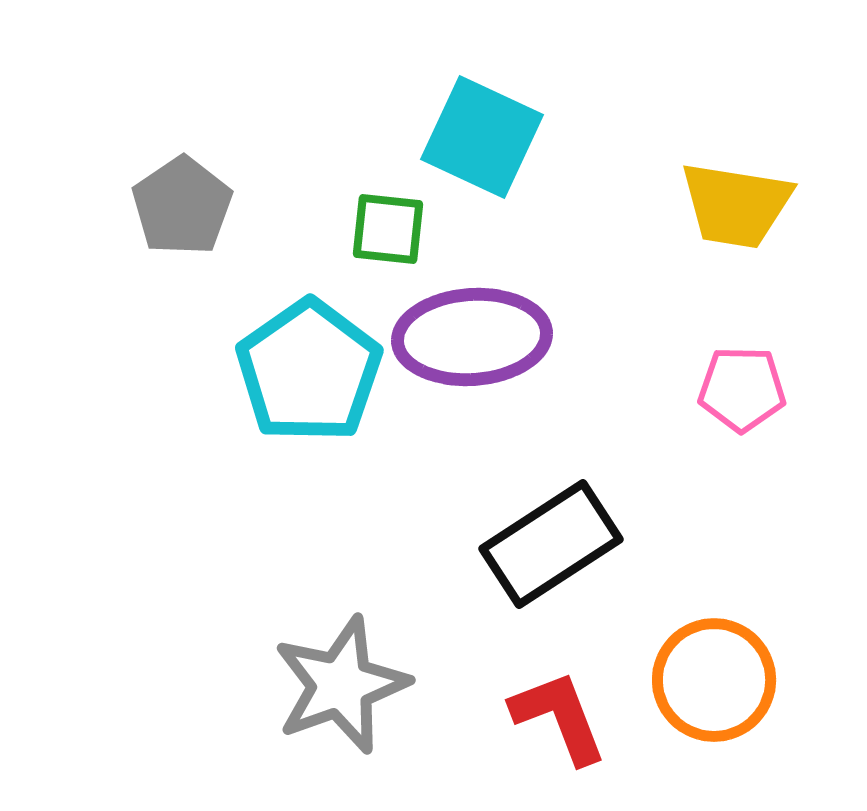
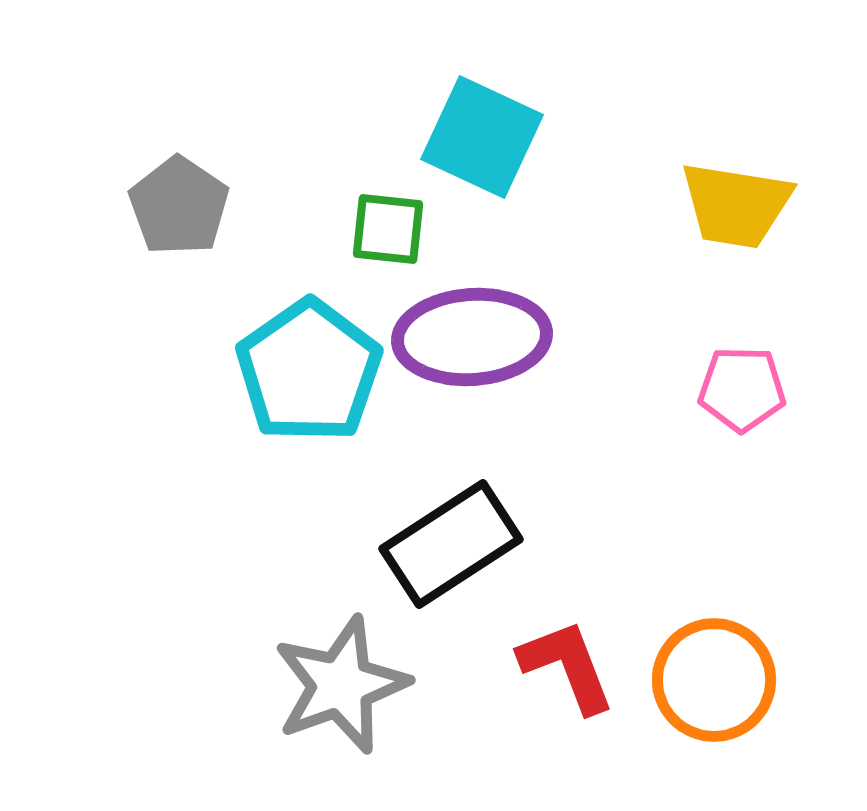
gray pentagon: moved 3 px left; rotated 4 degrees counterclockwise
black rectangle: moved 100 px left
red L-shape: moved 8 px right, 51 px up
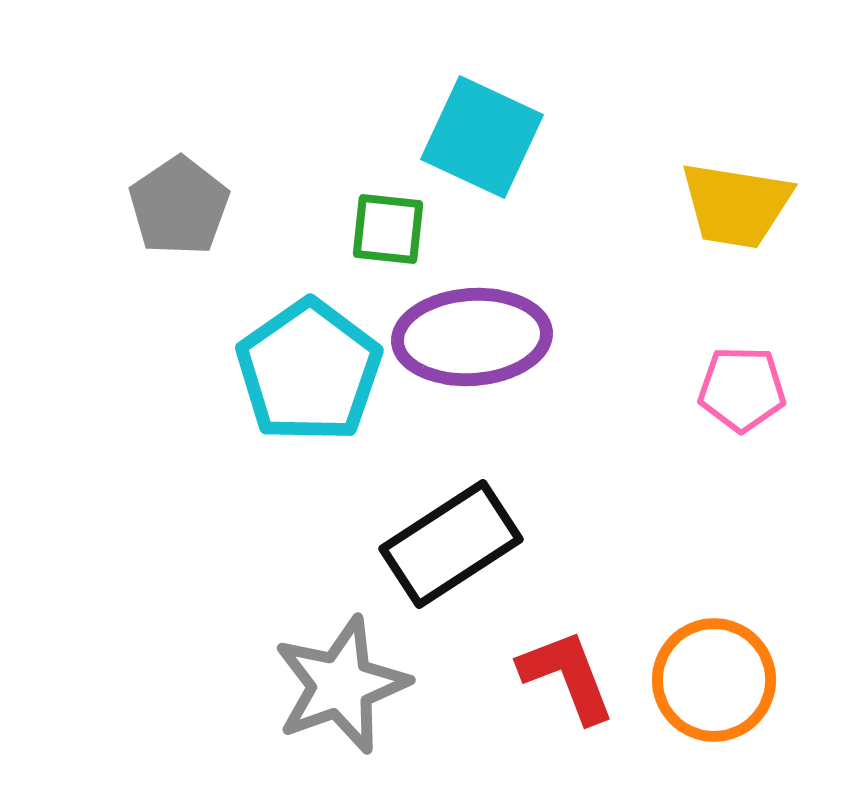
gray pentagon: rotated 4 degrees clockwise
red L-shape: moved 10 px down
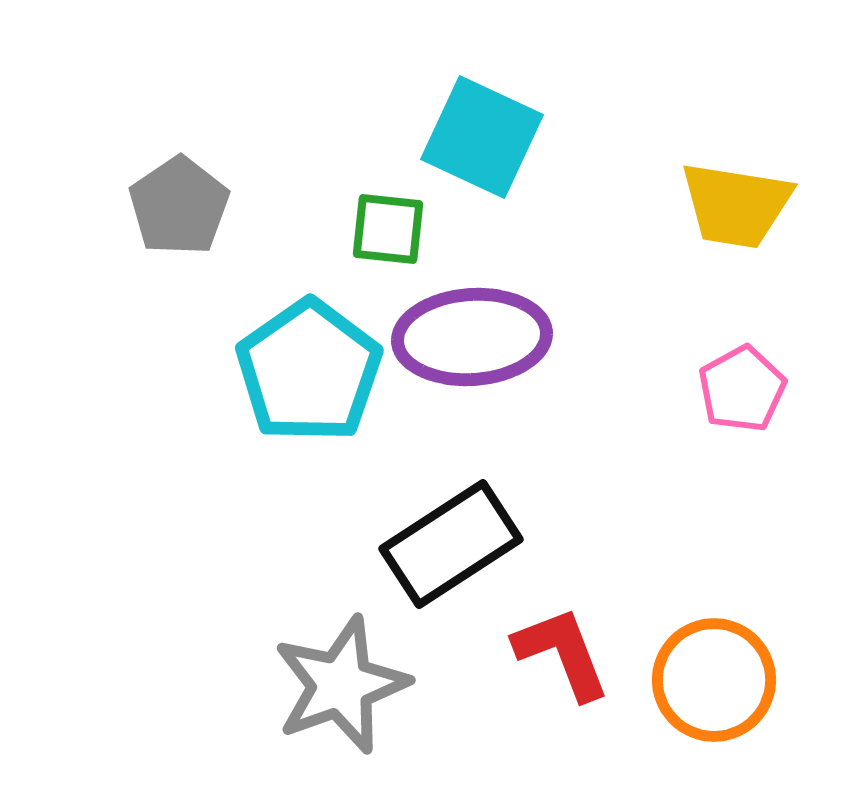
pink pentagon: rotated 30 degrees counterclockwise
red L-shape: moved 5 px left, 23 px up
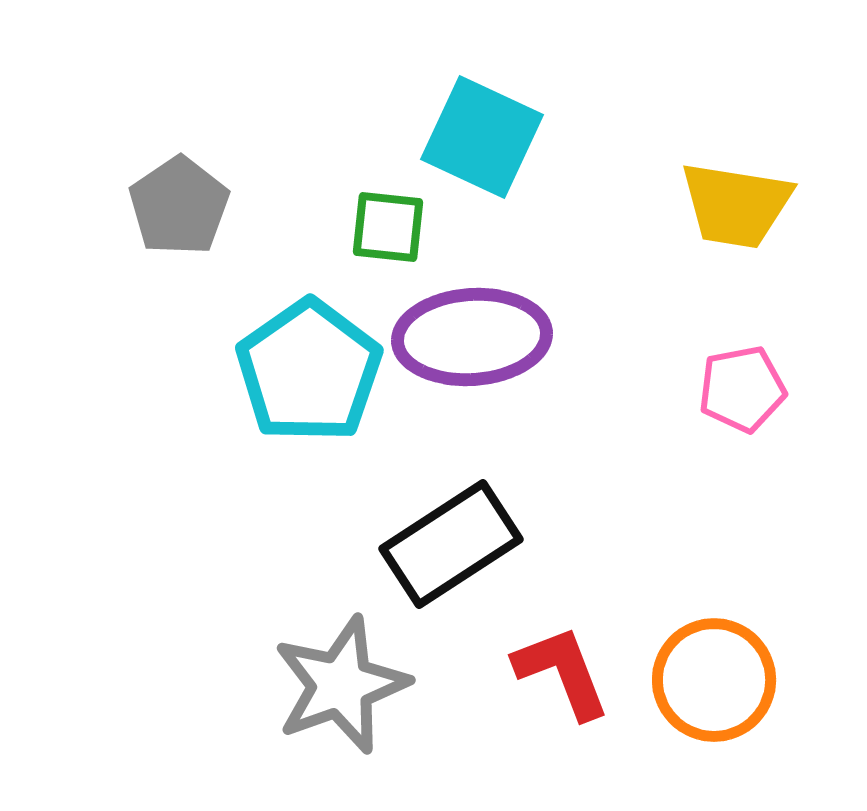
green square: moved 2 px up
pink pentagon: rotated 18 degrees clockwise
red L-shape: moved 19 px down
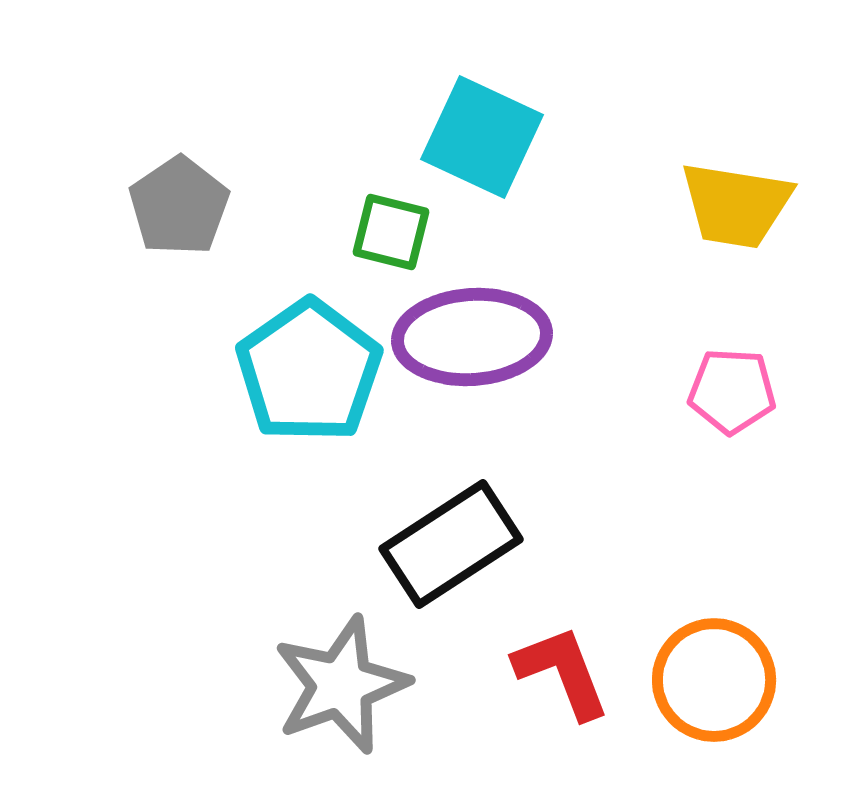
green square: moved 3 px right, 5 px down; rotated 8 degrees clockwise
pink pentagon: moved 10 px left, 2 px down; rotated 14 degrees clockwise
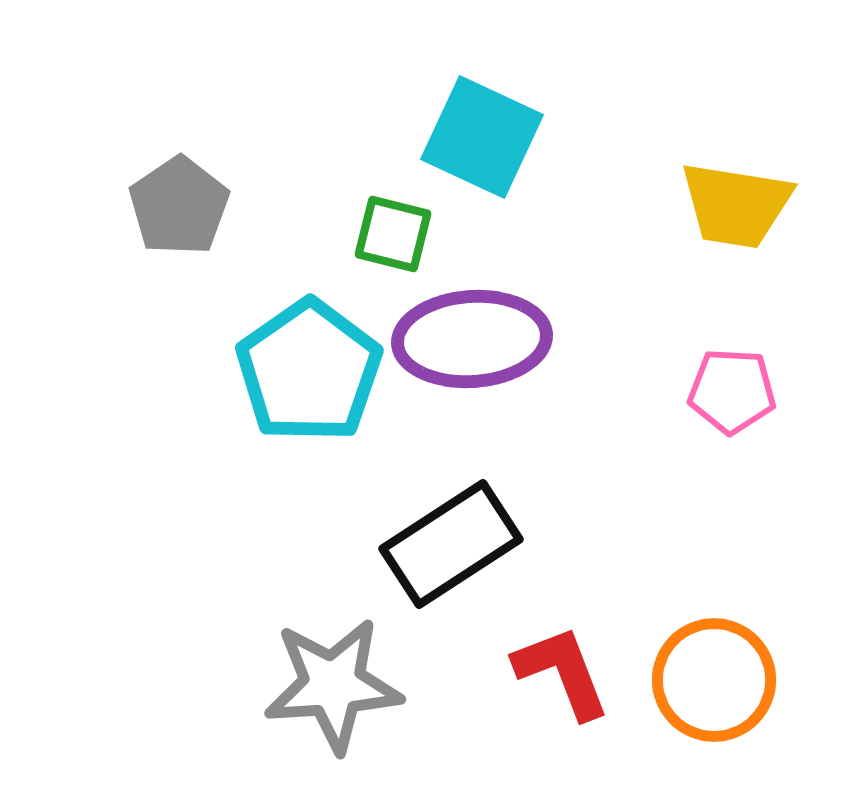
green square: moved 2 px right, 2 px down
purple ellipse: moved 2 px down
gray star: moved 8 px left; rotated 16 degrees clockwise
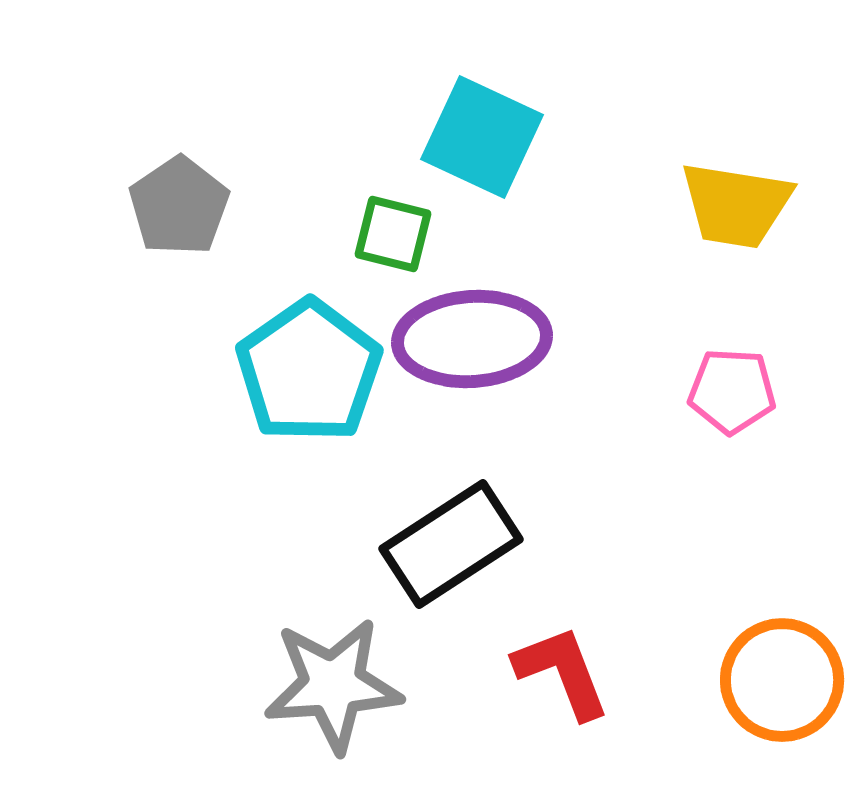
orange circle: moved 68 px right
